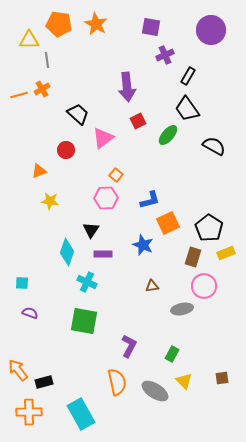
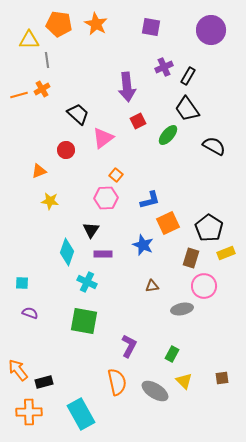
purple cross at (165, 55): moved 1 px left, 12 px down
brown rectangle at (193, 257): moved 2 px left, 1 px down
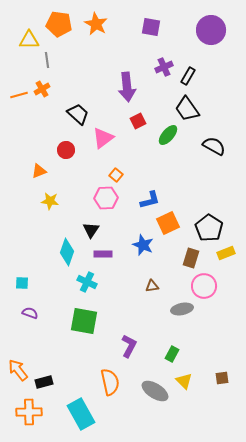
orange semicircle at (117, 382): moved 7 px left
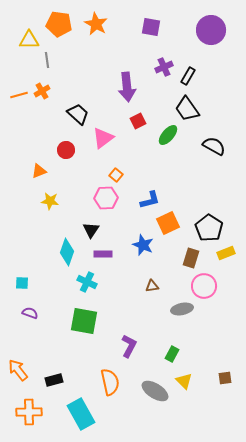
orange cross at (42, 89): moved 2 px down
brown square at (222, 378): moved 3 px right
black rectangle at (44, 382): moved 10 px right, 2 px up
